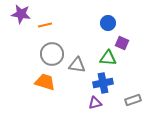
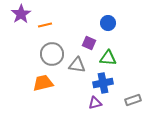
purple star: rotated 30 degrees clockwise
purple square: moved 33 px left
orange trapezoid: moved 2 px left, 1 px down; rotated 30 degrees counterclockwise
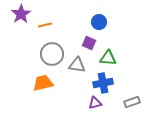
blue circle: moved 9 px left, 1 px up
gray rectangle: moved 1 px left, 2 px down
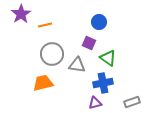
green triangle: rotated 30 degrees clockwise
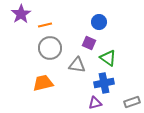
gray circle: moved 2 px left, 6 px up
blue cross: moved 1 px right
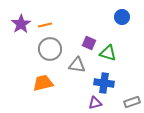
purple star: moved 10 px down
blue circle: moved 23 px right, 5 px up
gray circle: moved 1 px down
green triangle: moved 5 px up; rotated 18 degrees counterclockwise
blue cross: rotated 18 degrees clockwise
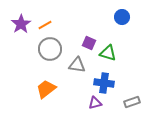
orange line: rotated 16 degrees counterclockwise
orange trapezoid: moved 3 px right, 6 px down; rotated 25 degrees counterclockwise
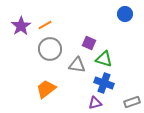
blue circle: moved 3 px right, 3 px up
purple star: moved 2 px down
green triangle: moved 4 px left, 6 px down
blue cross: rotated 12 degrees clockwise
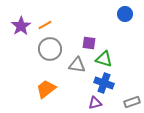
purple square: rotated 16 degrees counterclockwise
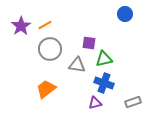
green triangle: rotated 30 degrees counterclockwise
gray rectangle: moved 1 px right
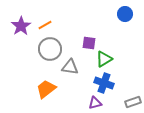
green triangle: rotated 18 degrees counterclockwise
gray triangle: moved 7 px left, 2 px down
